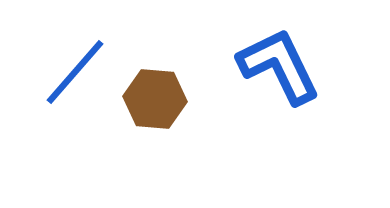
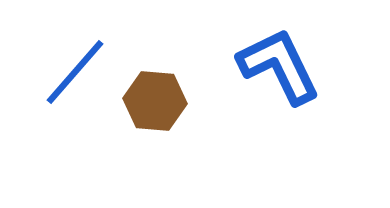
brown hexagon: moved 2 px down
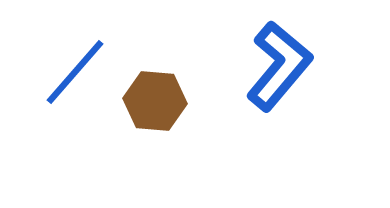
blue L-shape: rotated 66 degrees clockwise
